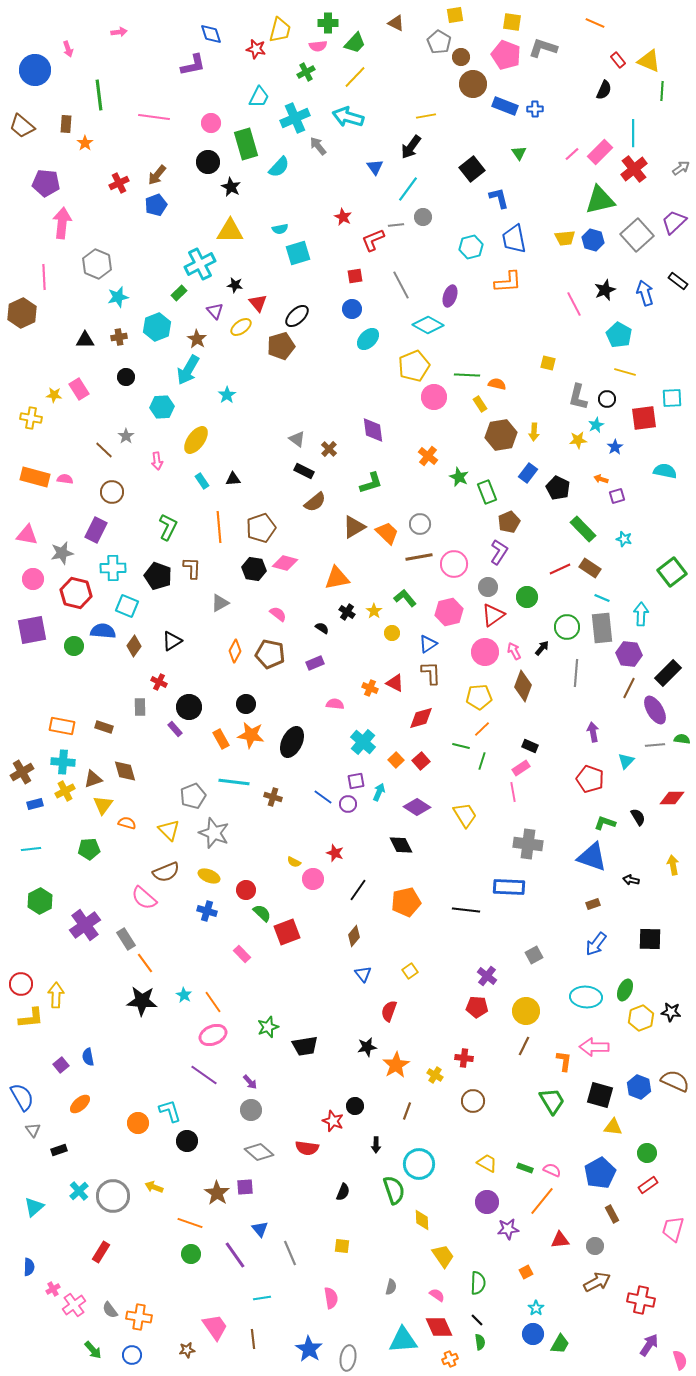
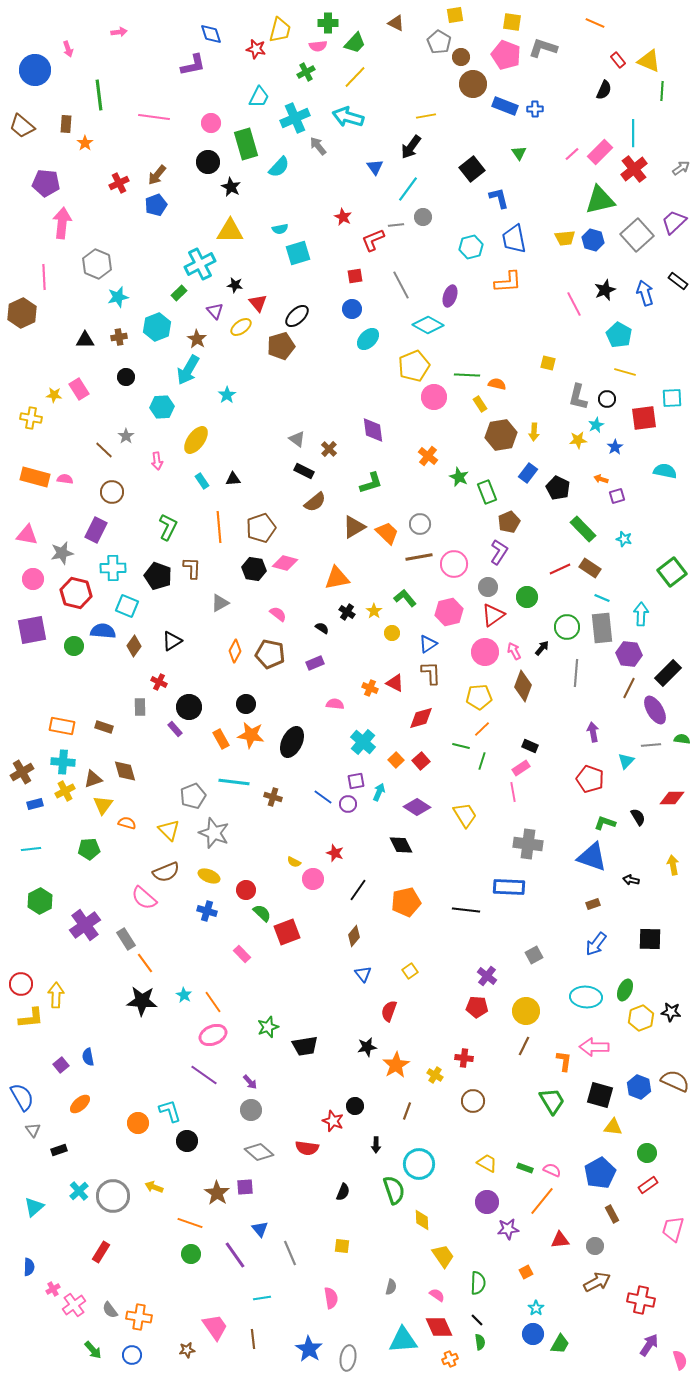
gray line at (655, 745): moved 4 px left
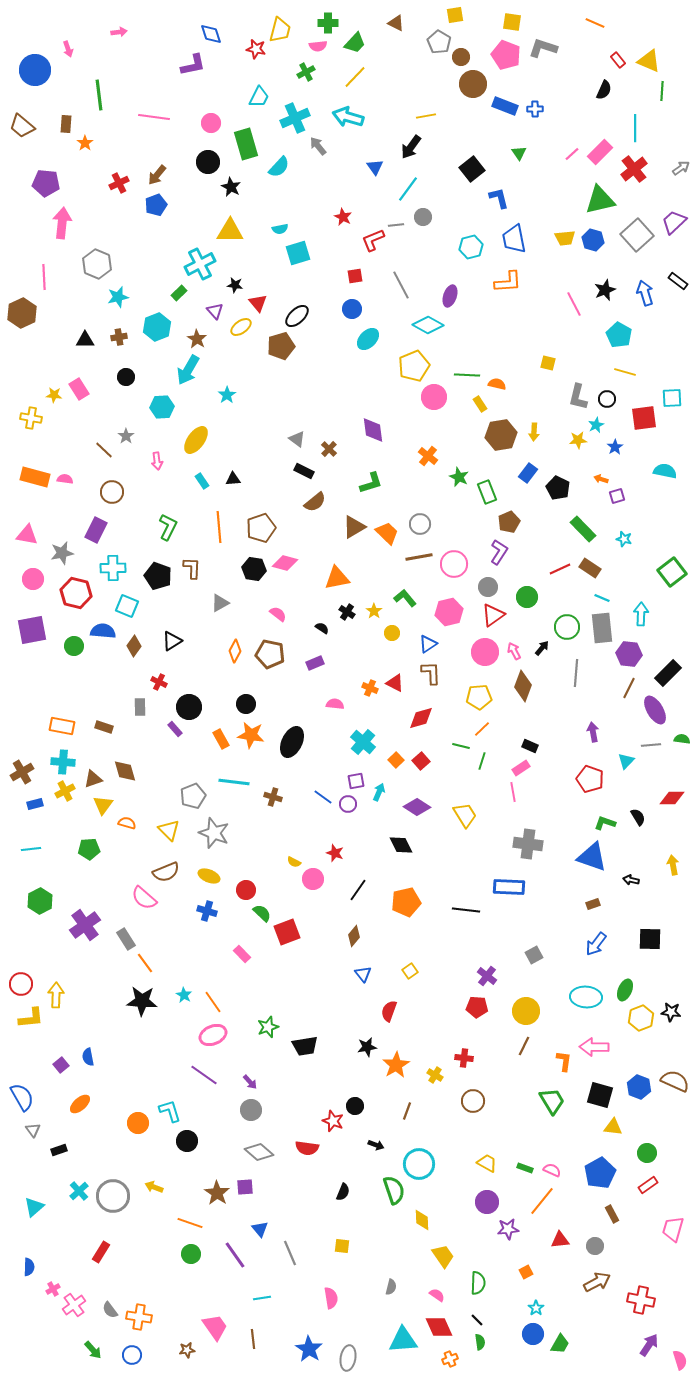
cyan line at (633, 133): moved 2 px right, 5 px up
black arrow at (376, 1145): rotated 70 degrees counterclockwise
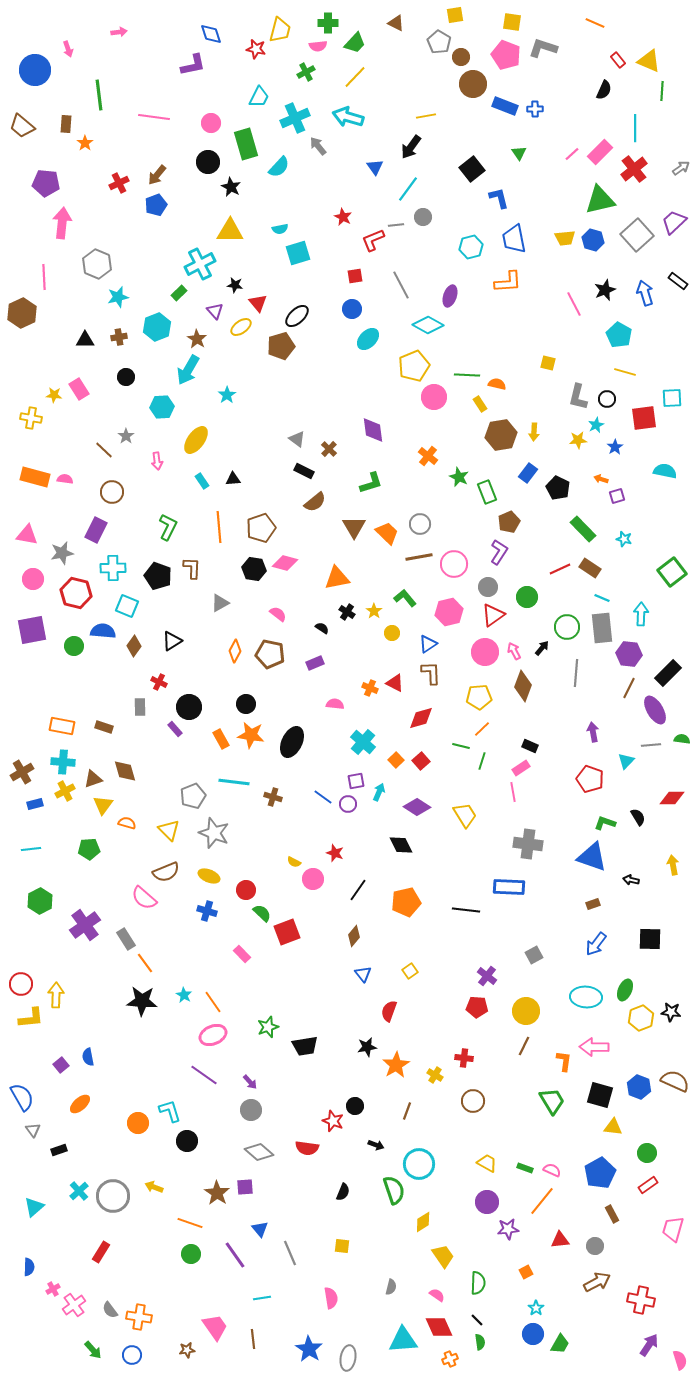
brown triangle at (354, 527): rotated 30 degrees counterclockwise
yellow diamond at (422, 1220): moved 1 px right, 2 px down; rotated 60 degrees clockwise
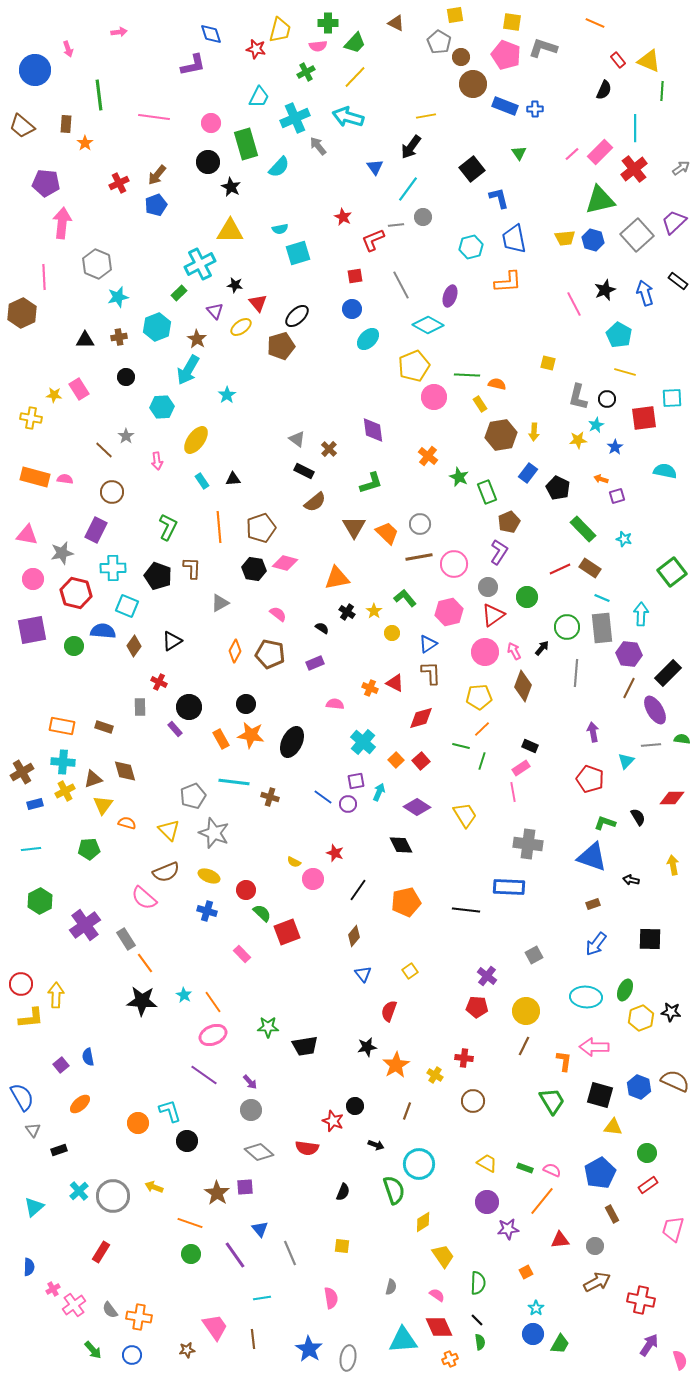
brown cross at (273, 797): moved 3 px left
green star at (268, 1027): rotated 20 degrees clockwise
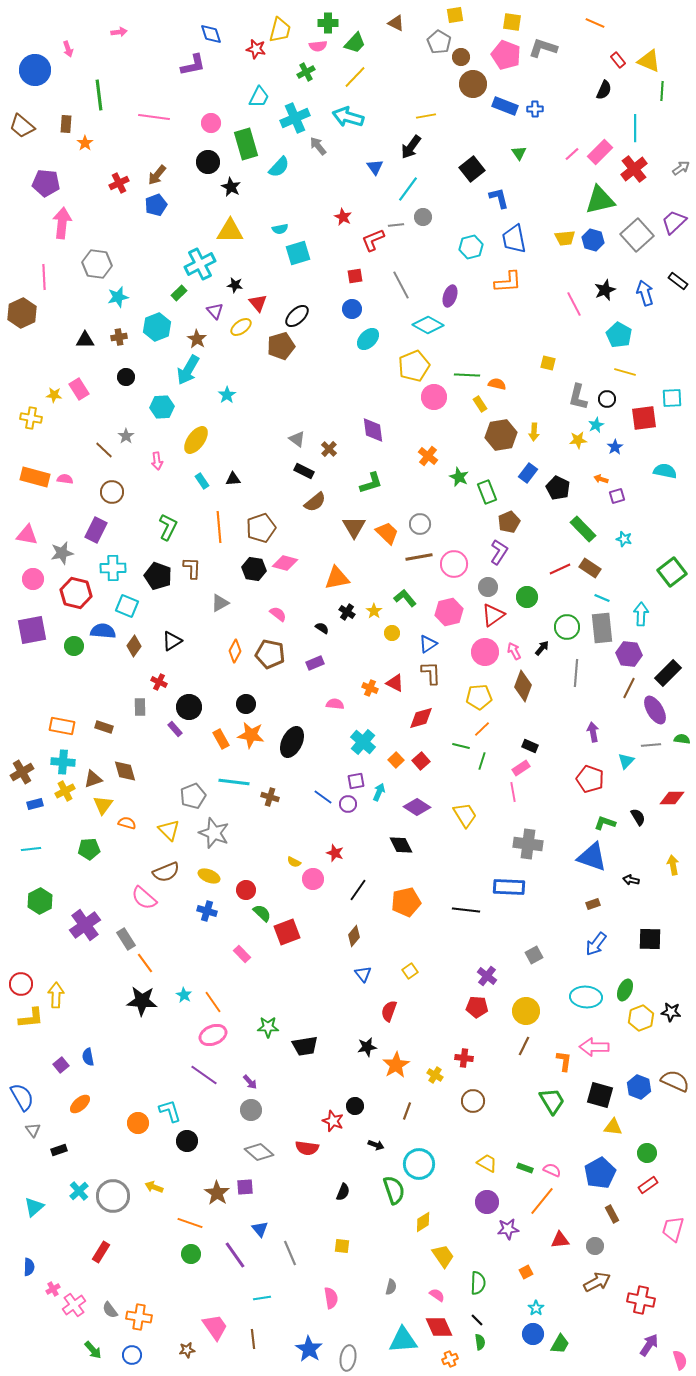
gray hexagon at (97, 264): rotated 16 degrees counterclockwise
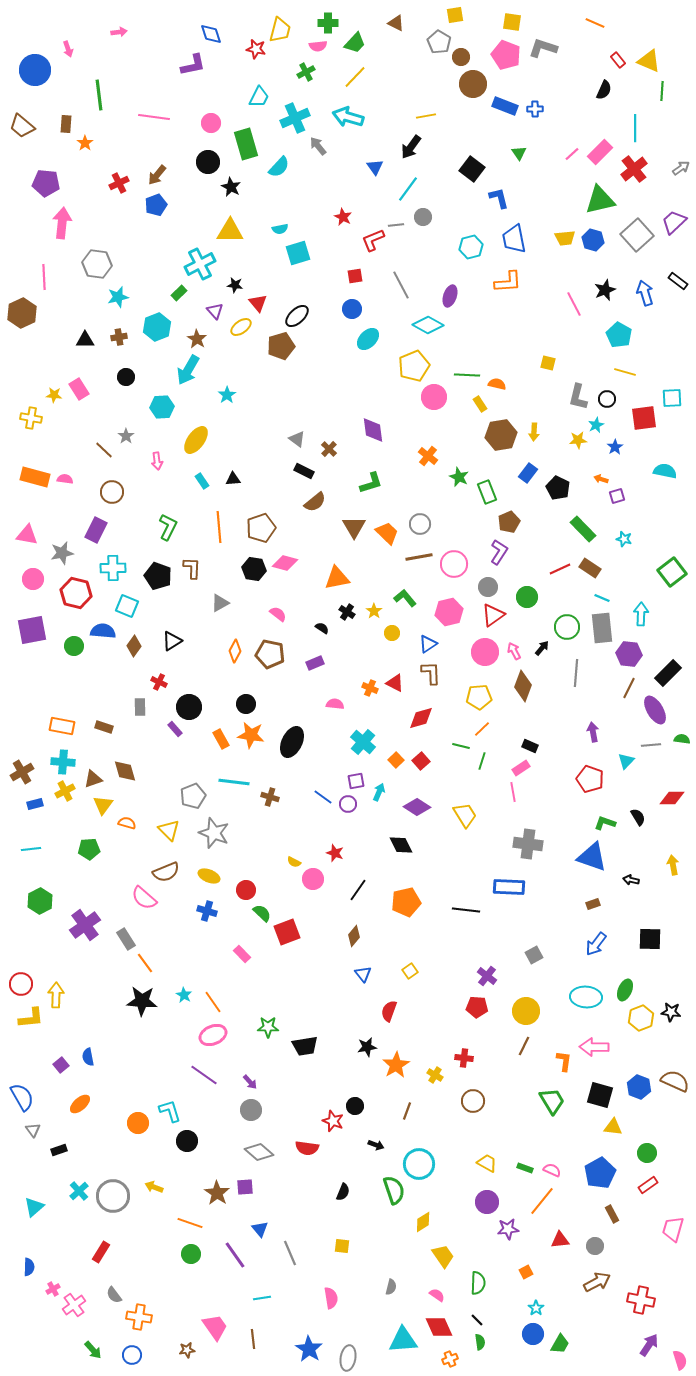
black square at (472, 169): rotated 15 degrees counterclockwise
gray semicircle at (110, 1310): moved 4 px right, 15 px up
